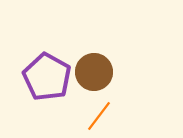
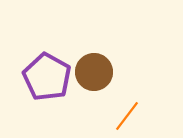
orange line: moved 28 px right
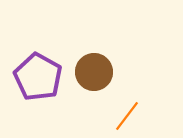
purple pentagon: moved 9 px left
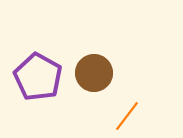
brown circle: moved 1 px down
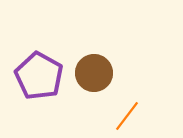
purple pentagon: moved 1 px right, 1 px up
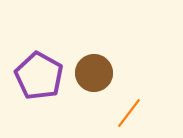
orange line: moved 2 px right, 3 px up
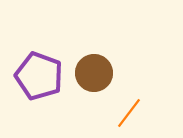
purple pentagon: rotated 9 degrees counterclockwise
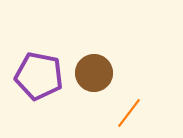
purple pentagon: rotated 9 degrees counterclockwise
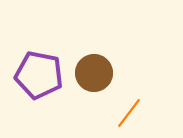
purple pentagon: moved 1 px up
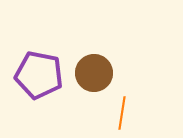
orange line: moved 7 px left; rotated 28 degrees counterclockwise
